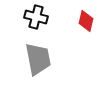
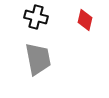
red diamond: moved 1 px left, 1 px up
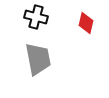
red diamond: moved 1 px right, 3 px down
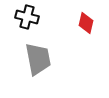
black cross: moved 9 px left
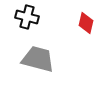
gray trapezoid: rotated 64 degrees counterclockwise
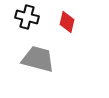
red diamond: moved 19 px left, 1 px up
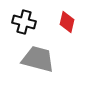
black cross: moved 3 px left, 5 px down
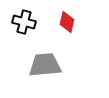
gray trapezoid: moved 7 px right, 6 px down; rotated 20 degrees counterclockwise
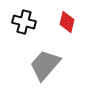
gray trapezoid: rotated 44 degrees counterclockwise
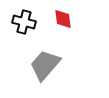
red diamond: moved 4 px left, 3 px up; rotated 20 degrees counterclockwise
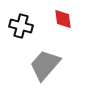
black cross: moved 3 px left, 4 px down
